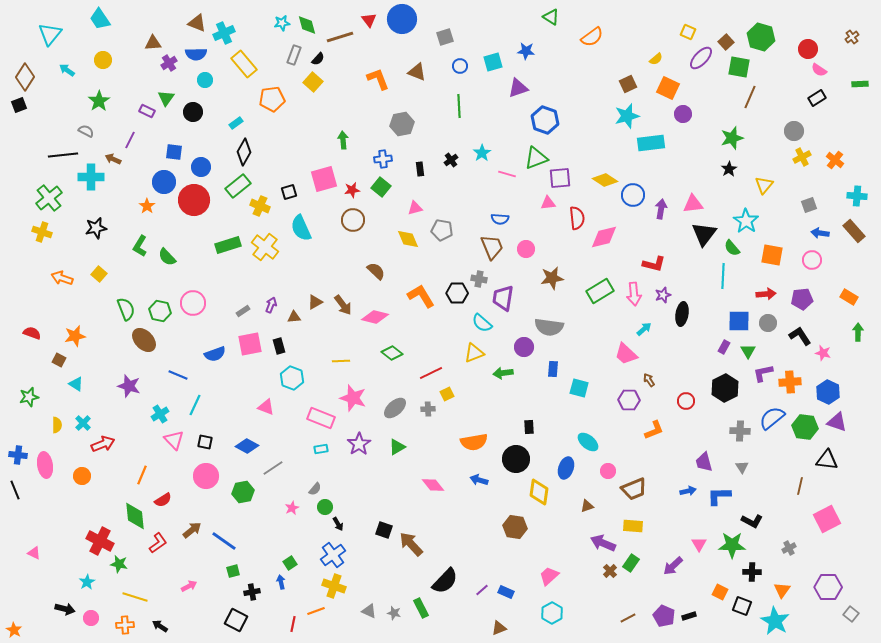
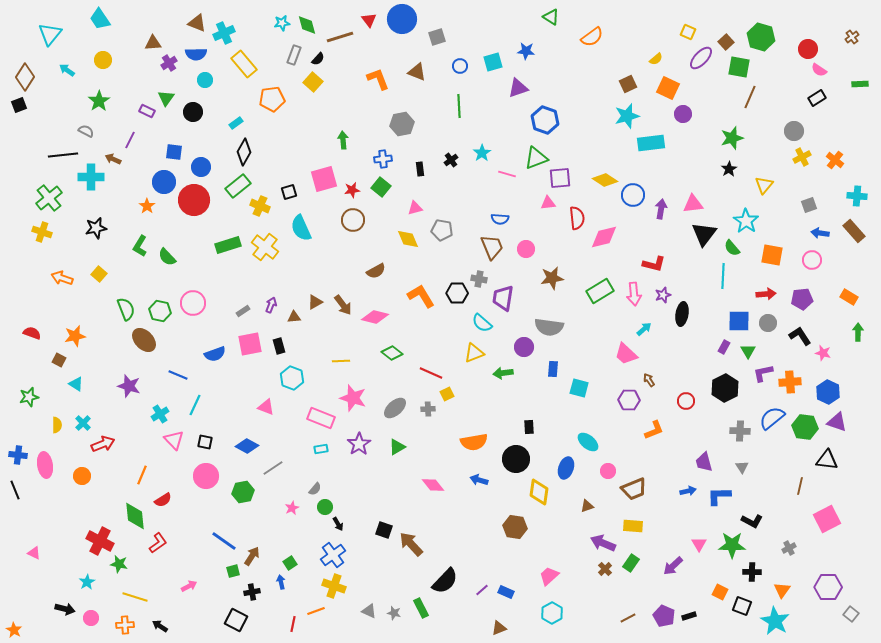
gray square at (445, 37): moved 8 px left
brown semicircle at (376, 271): rotated 108 degrees clockwise
red line at (431, 373): rotated 50 degrees clockwise
brown arrow at (192, 530): moved 60 px right, 26 px down; rotated 18 degrees counterclockwise
brown cross at (610, 571): moved 5 px left, 2 px up
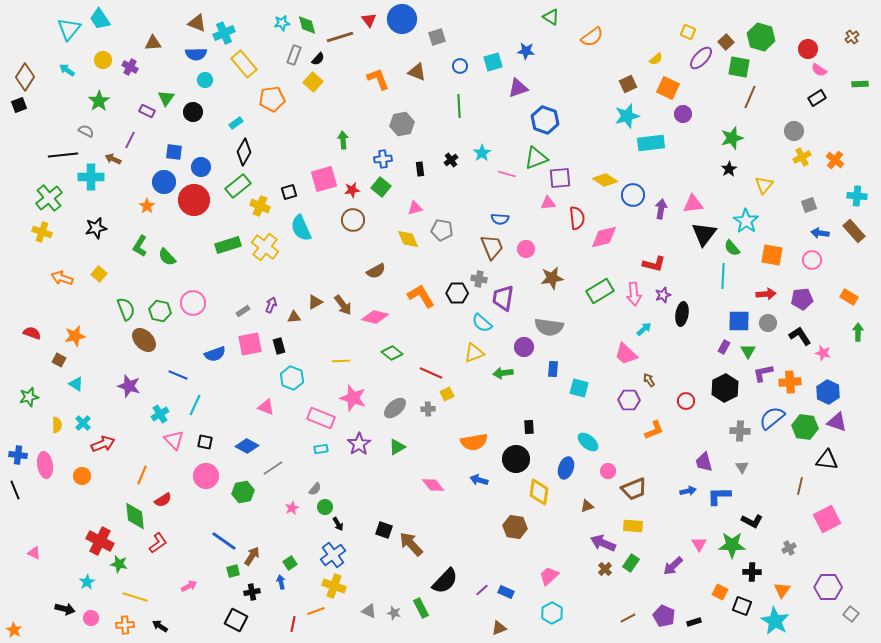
cyan triangle at (50, 34): moved 19 px right, 5 px up
purple cross at (169, 63): moved 39 px left, 4 px down; rotated 28 degrees counterclockwise
black rectangle at (689, 616): moved 5 px right, 6 px down
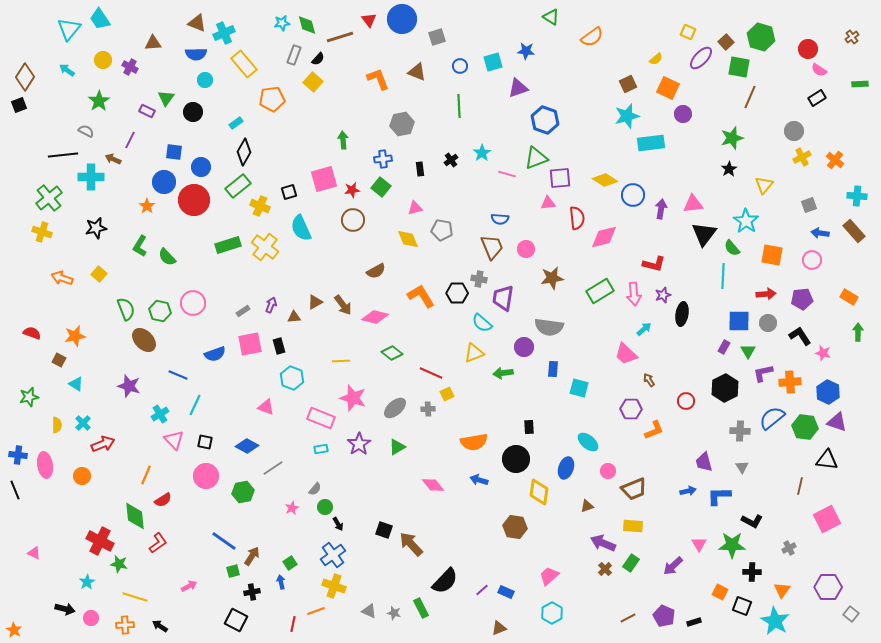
purple hexagon at (629, 400): moved 2 px right, 9 px down
orange line at (142, 475): moved 4 px right
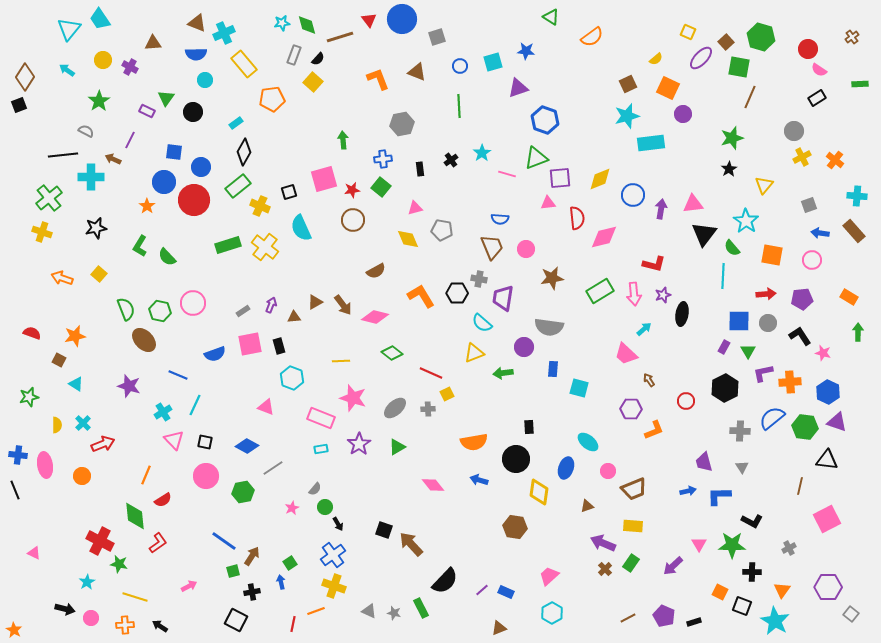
yellow diamond at (605, 180): moved 5 px left, 1 px up; rotated 55 degrees counterclockwise
cyan cross at (160, 414): moved 3 px right, 2 px up
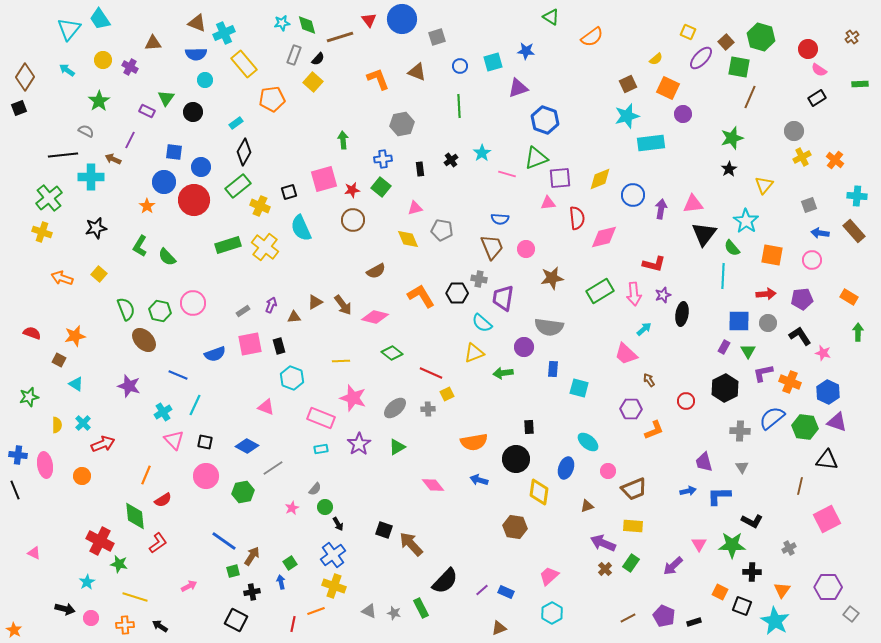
black square at (19, 105): moved 3 px down
orange cross at (790, 382): rotated 25 degrees clockwise
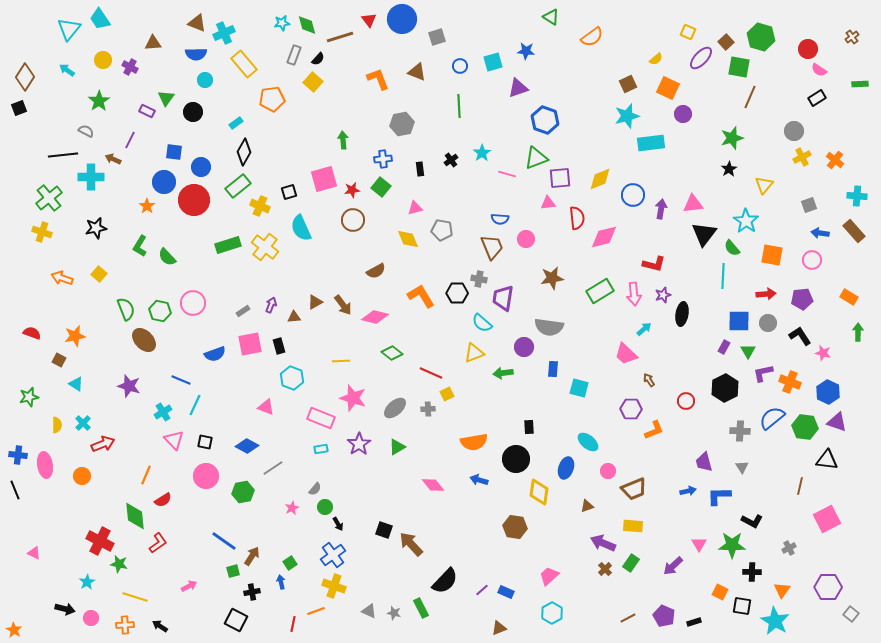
pink circle at (526, 249): moved 10 px up
blue line at (178, 375): moved 3 px right, 5 px down
black square at (742, 606): rotated 12 degrees counterclockwise
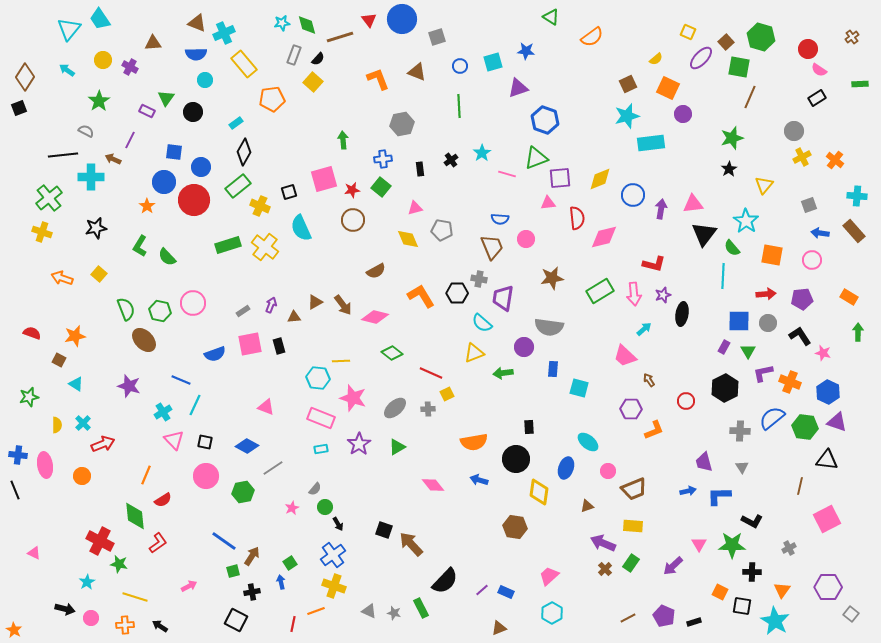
pink trapezoid at (626, 354): moved 1 px left, 2 px down
cyan hexagon at (292, 378): moved 26 px right; rotated 15 degrees counterclockwise
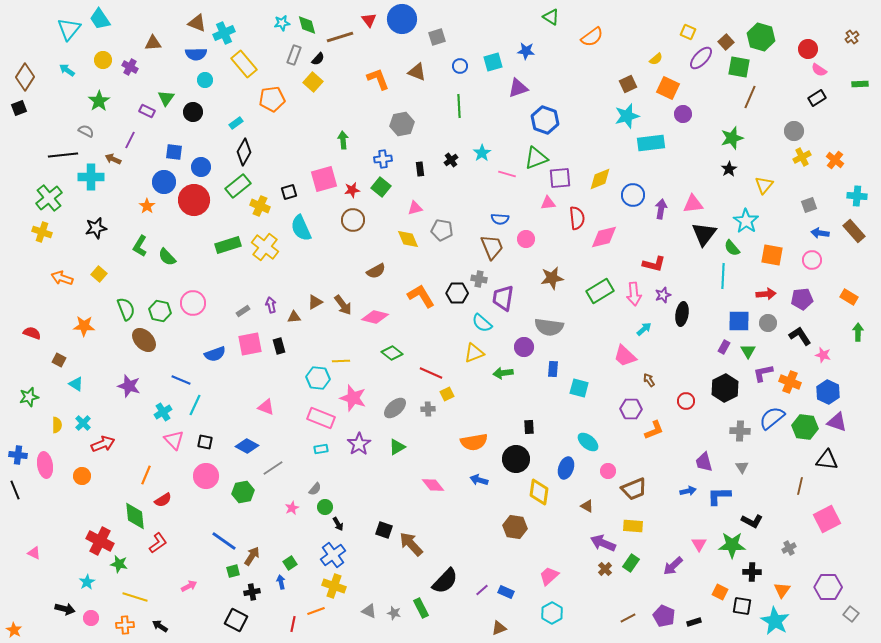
purple arrow at (271, 305): rotated 35 degrees counterclockwise
orange star at (75, 336): moved 9 px right, 10 px up; rotated 15 degrees clockwise
pink star at (823, 353): moved 2 px down
brown triangle at (587, 506): rotated 48 degrees clockwise
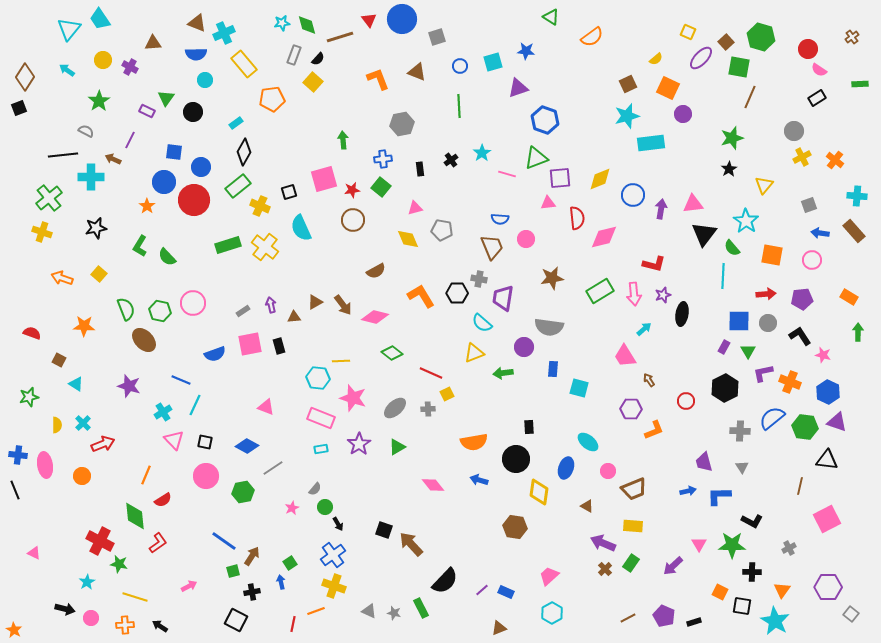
pink trapezoid at (625, 356): rotated 15 degrees clockwise
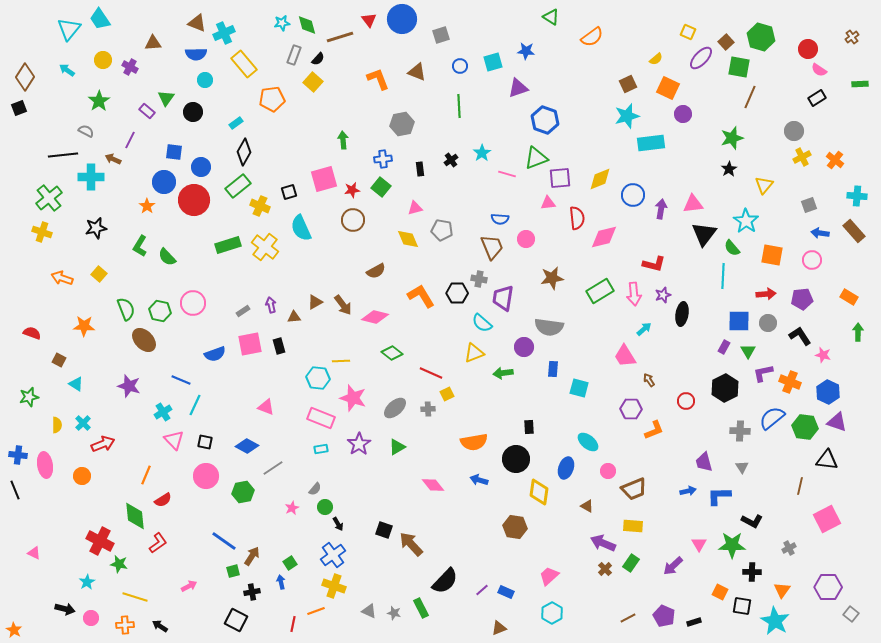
gray square at (437, 37): moved 4 px right, 2 px up
purple rectangle at (147, 111): rotated 14 degrees clockwise
